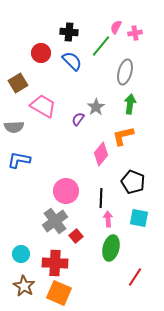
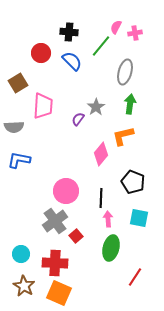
pink trapezoid: rotated 64 degrees clockwise
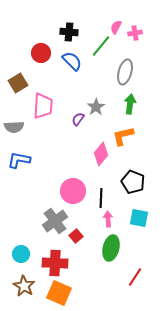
pink circle: moved 7 px right
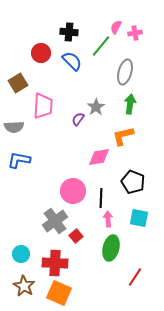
pink diamond: moved 2 px left, 3 px down; rotated 40 degrees clockwise
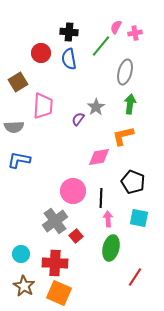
blue semicircle: moved 3 px left, 2 px up; rotated 145 degrees counterclockwise
brown square: moved 1 px up
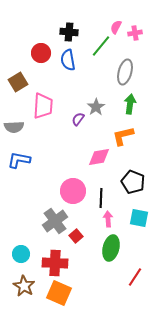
blue semicircle: moved 1 px left, 1 px down
